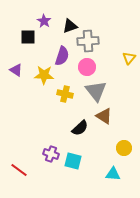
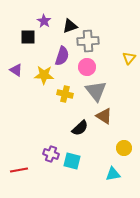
cyan square: moved 1 px left
red line: rotated 48 degrees counterclockwise
cyan triangle: rotated 14 degrees counterclockwise
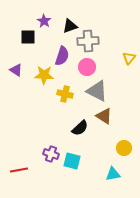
gray triangle: moved 1 px right; rotated 25 degrees counterclockwise
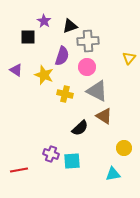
yellow star: rotated 18 degrees clockwise
cyan square: rotated 18 degrees counterclockwise
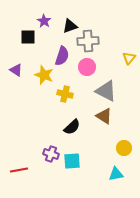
gray triangle: moved 9 px right
black semicircle: moved 8 px left, 1 px up
cyan triangle: moved 3 px right
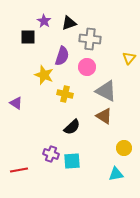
black triangle: moved 1 px left, 3 px up
gray cross: moved 2 px right, 2 px up; rotated 10 degrees clockwise
purple triangle: moved 33 px down
